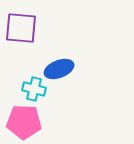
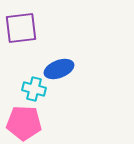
purple square: rotated 12 degrees counterclockwise
pink pentagon: moved 1 px down
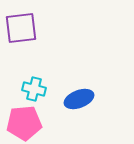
blue ellipse: moved 20 px right, 30 px down
pink pentagon: rotated 8 degrees counterclockwise
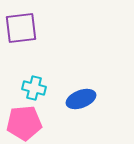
cyan cross: moved 1 px up
blue ellipse: moved 2 px right
